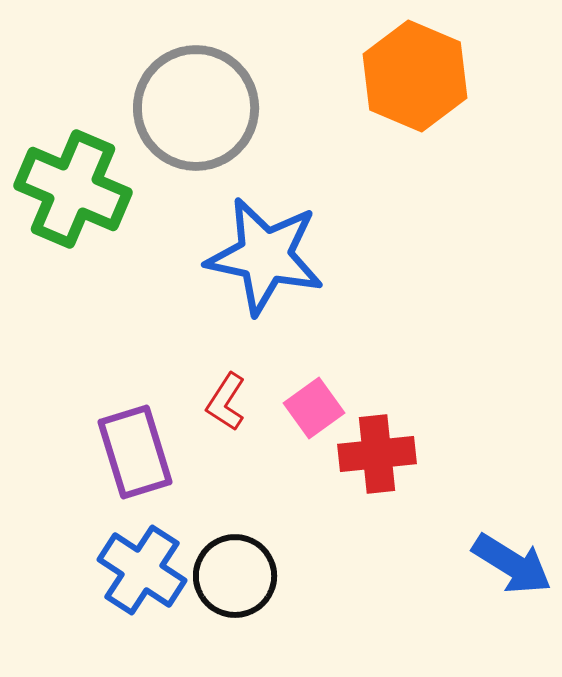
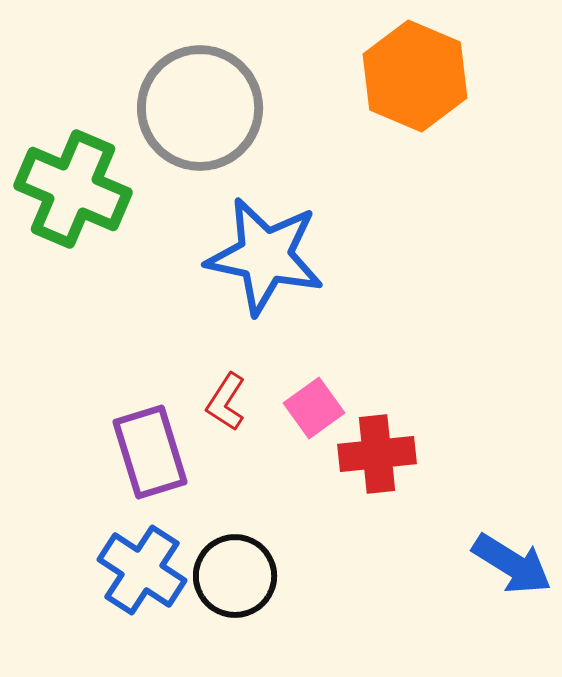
gray circle: moved 4 px right
purple rectangle: moved 15 px right
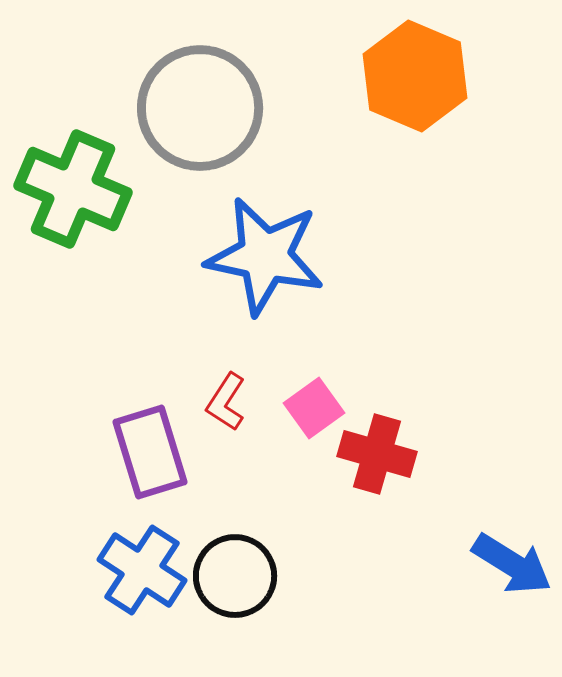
red cross: rotated 22 degrees clockwise
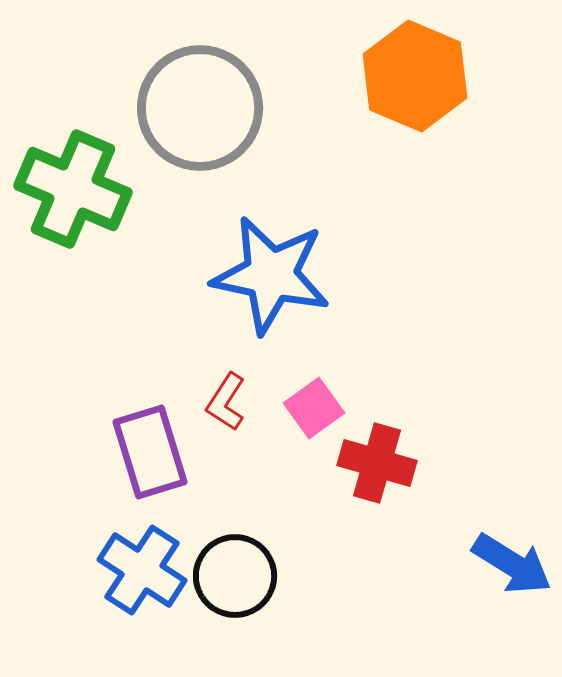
blue star: moved 6 px right, 19 px down
red cross: moved 9 px down
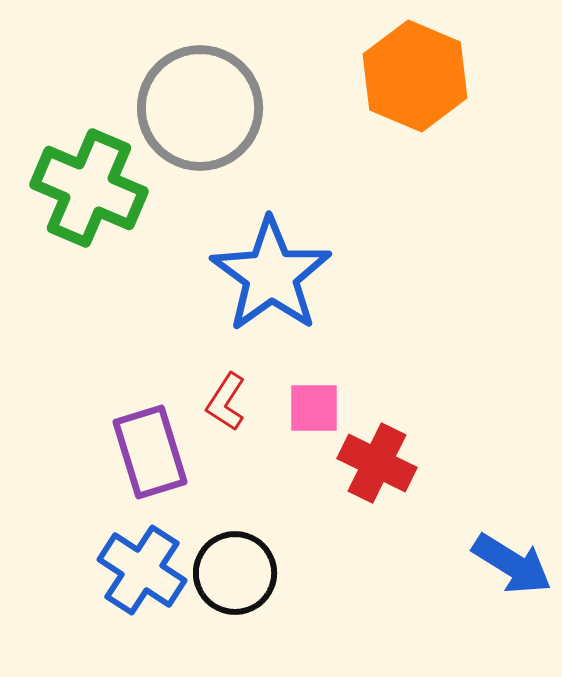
green cross: moved 16 px right, 1 px up
blue star: rotated 24 degrees clockwise
pink square: rotated 36 degrees clockwise
red cross: rotated 10 degrees clockwise
black circle: moved 3 px up
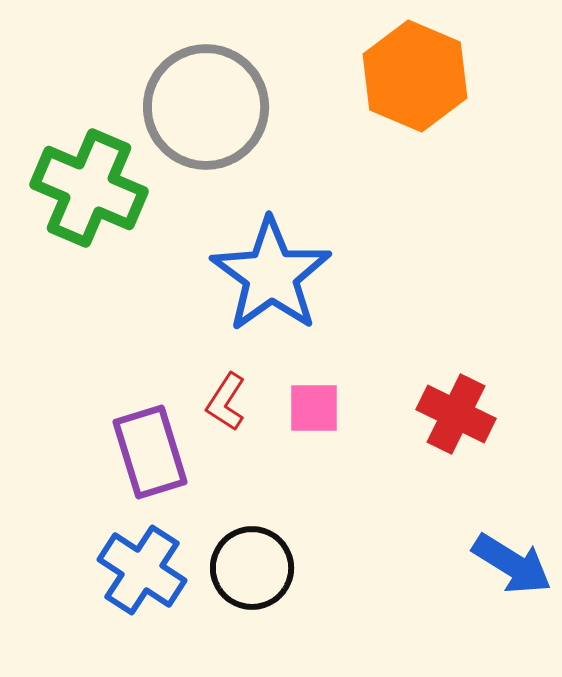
gray circle: moved 6 px right, 1 px up
red cross: moved 79 px right, 49 px up
black circle: moved 17 px right, 5 px up
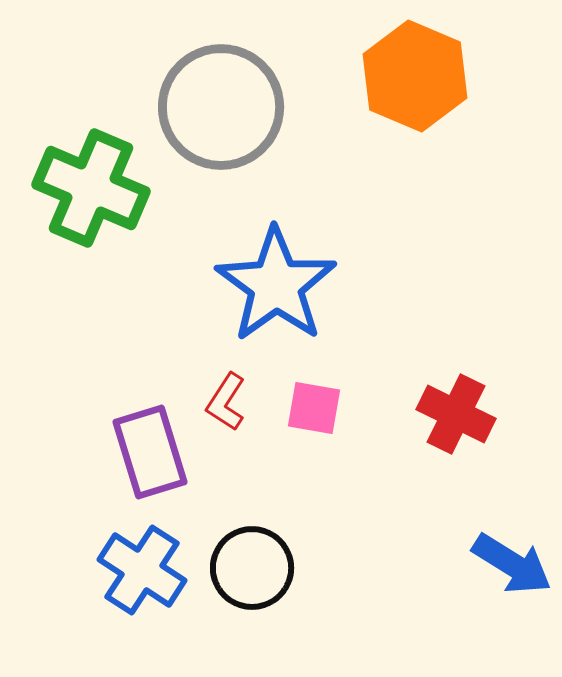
gray circle: moved 15 px right
green cross: moved 2 px right
blue star: moved 5 px right, 10 px down
pink square: rotated 10 degrees clockwise
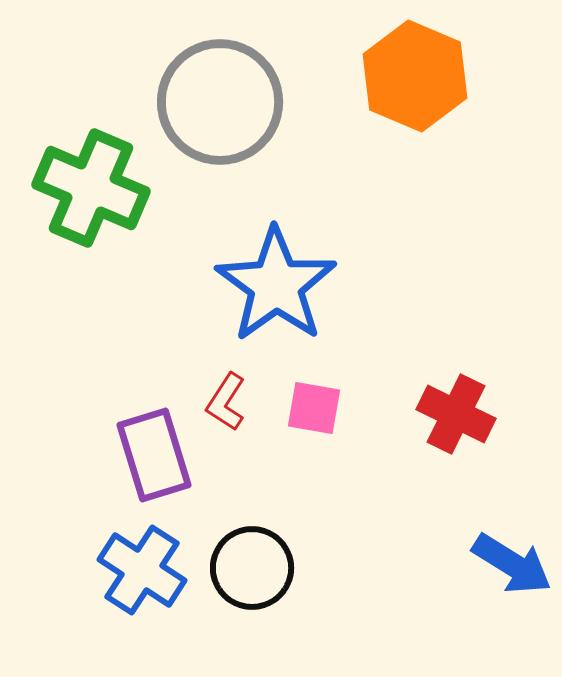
gray circle: moved 1 px left, 5 px up
purple rectangle: moved 4 px right, 3 px down
